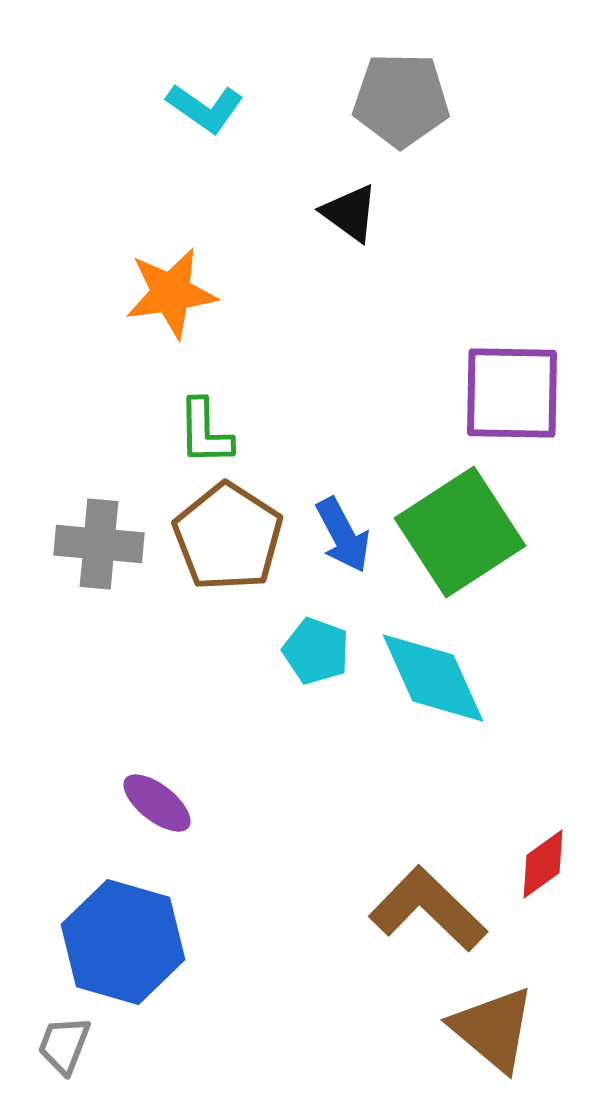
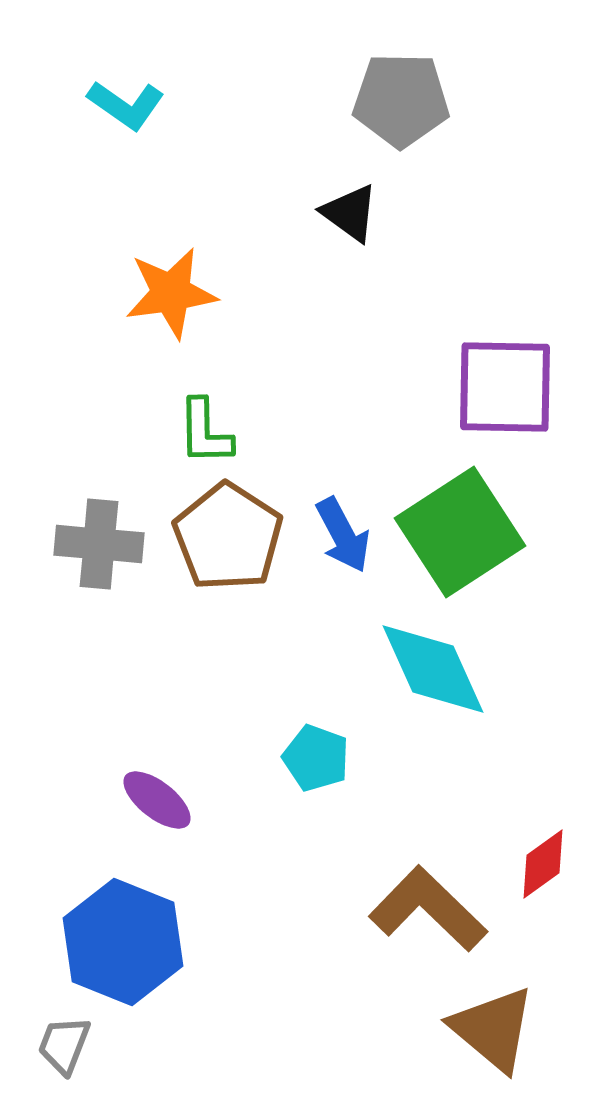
cyan L-shape: moved 79 px left, 3 px up
purple square: moved 7 px left, 6 px up
cyan pentagon: moved 107 px down
cyan diamond: moved 9 px up
purple ellipse: moved 3 px up
blue hexagon: rotated 6 degrees clockwise
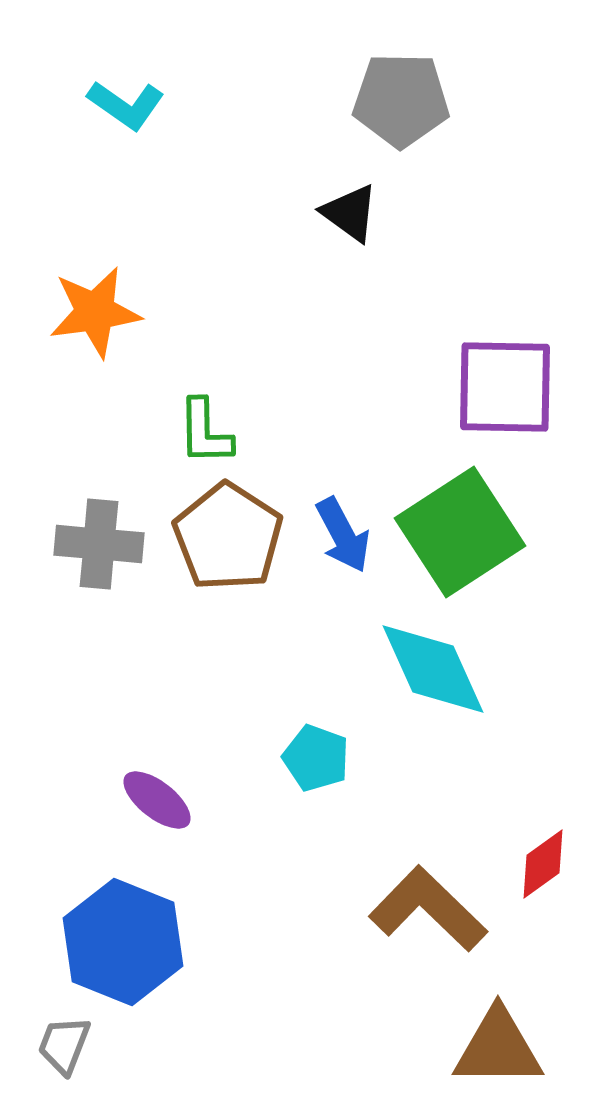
orange star: moved 76 px left, 19 px down
brown triangle: moved 5 px right, 19 px down; rotated 40 degrees counterclockwise
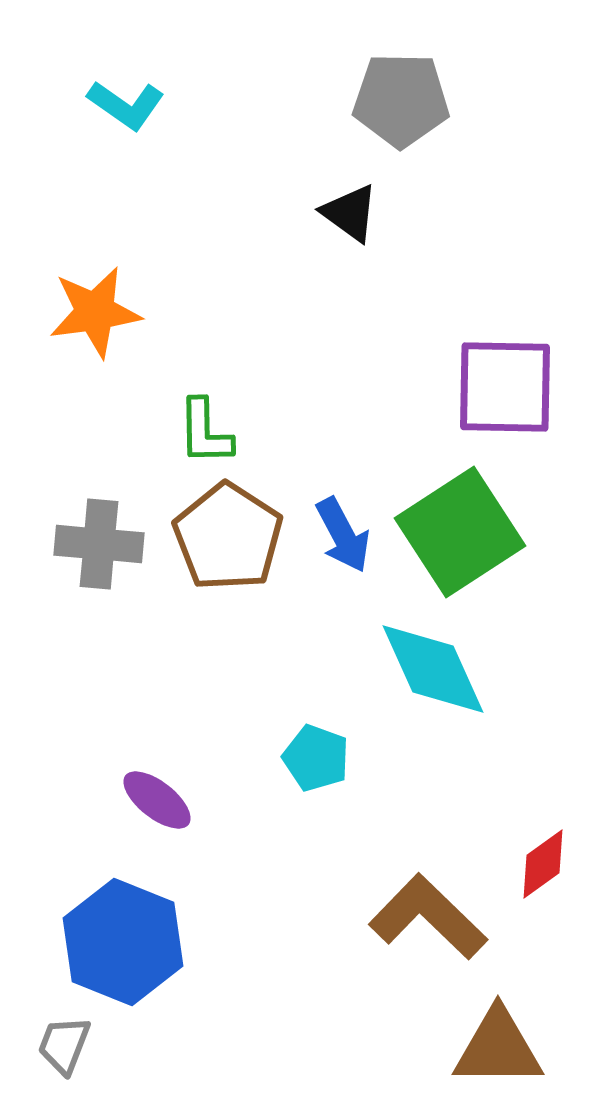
brown L-shape: moved 8 px down
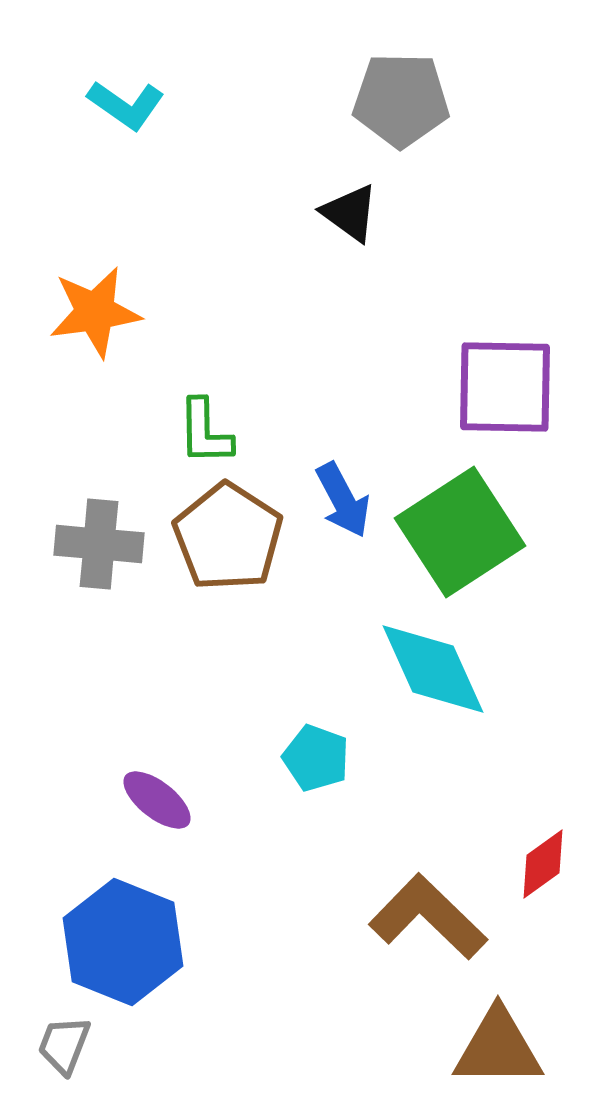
blue arrow: moved 35 px up
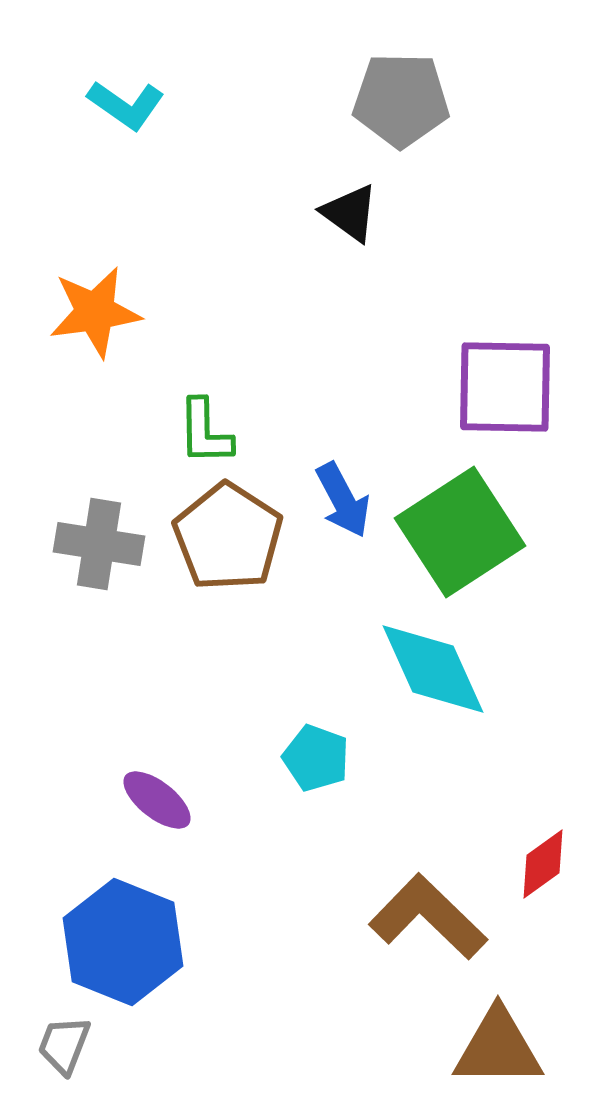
gray cross: rotated 4 degrees clockwise
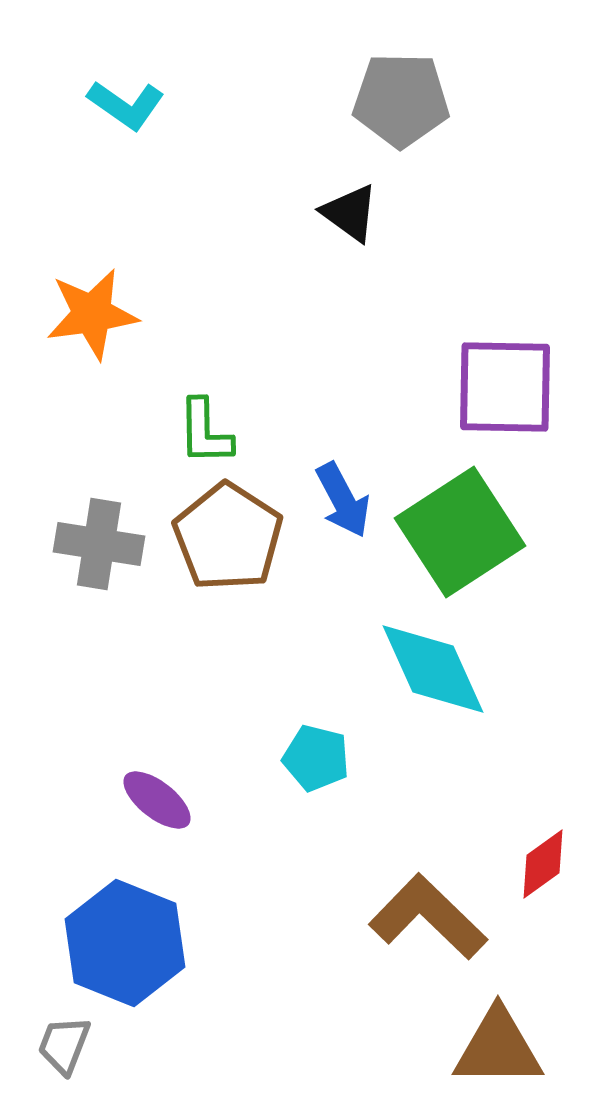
orange star: moved 3 px left, 2 px down
cyan pentagon: rotated 6 degrees counterclockwise
blue hexagon: moved 2 px right, 1 px down
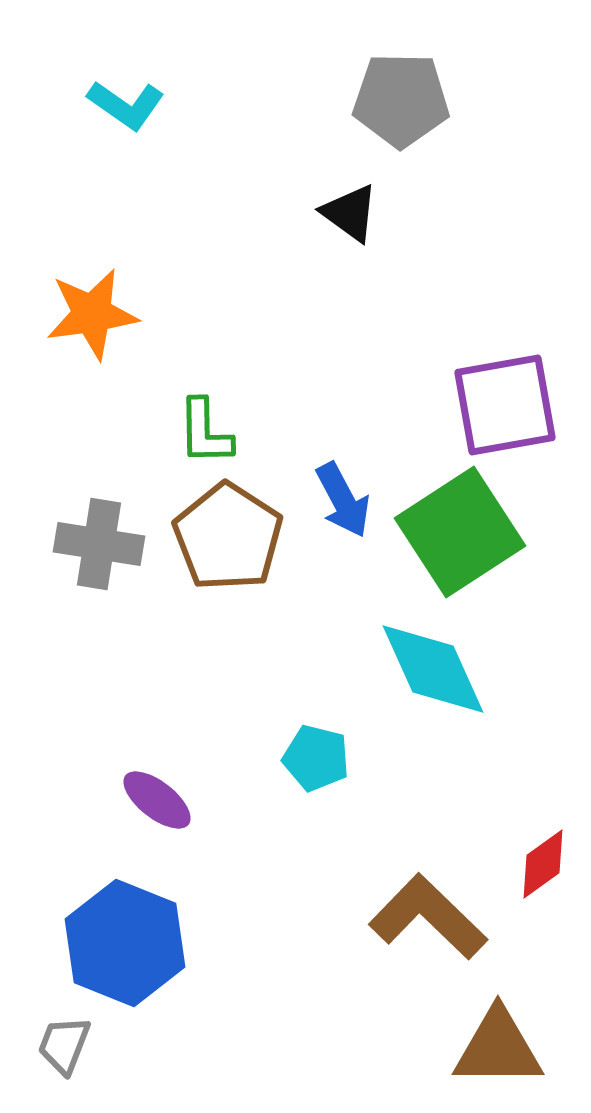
purple square: moved 18 px down; rotated 11 degrees counterclockwise
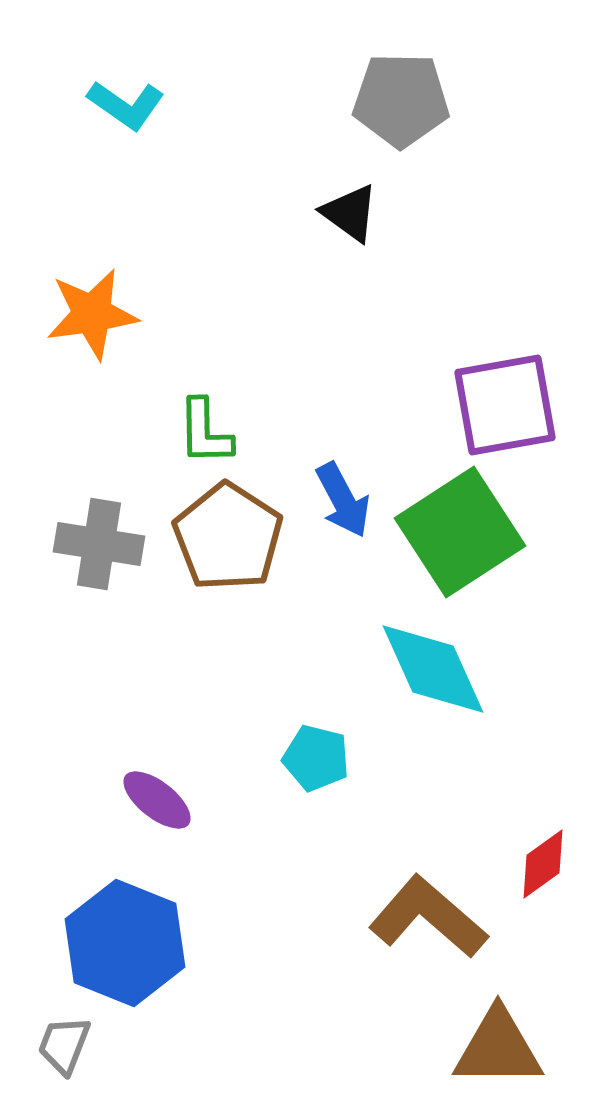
brown L-shape: rotated 3 degrees counterclockwise
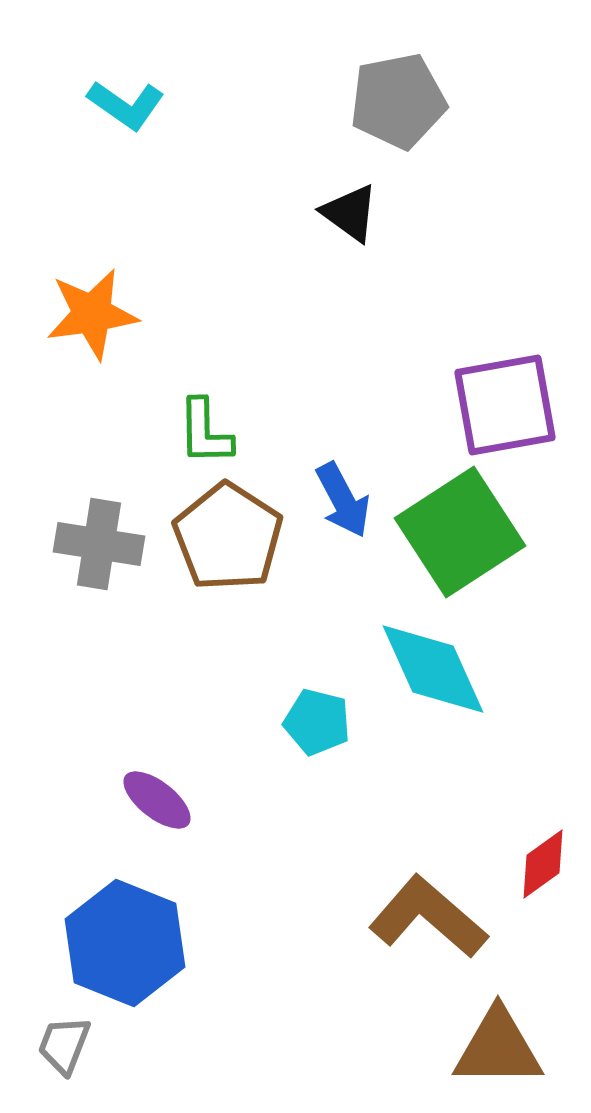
gray pentagon: moved 3 px left, 1 px down; rotated 12 degrees counterclockwise
cyan pentagon: moved 1 px right, 36 px up
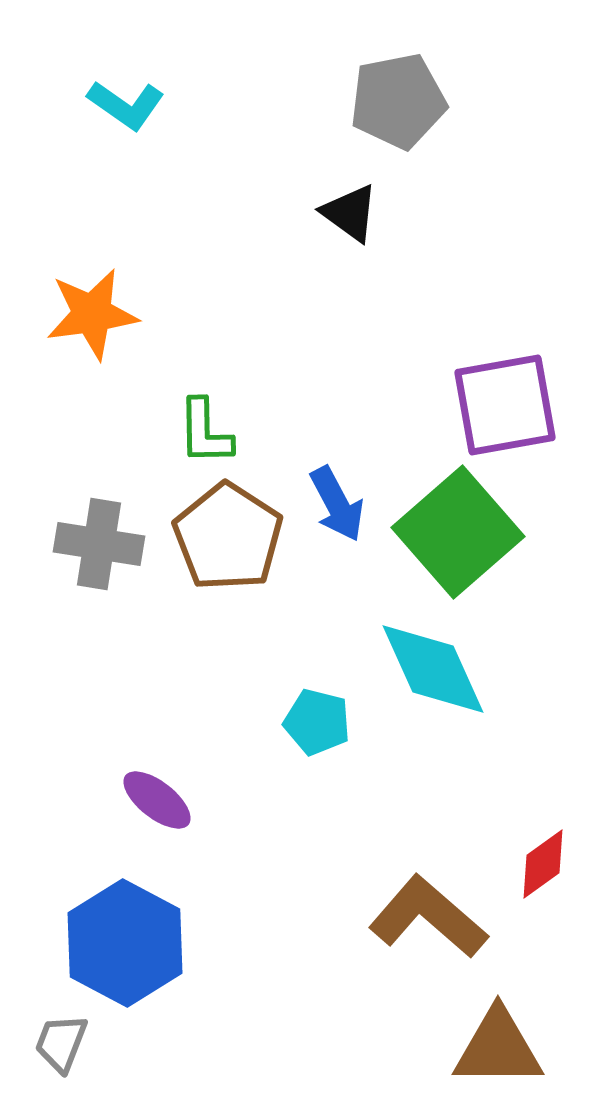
blue arrow: moved 6 px left, 4 px down
green square: moved 2 px left; rotated 8 degrees counterclockwise
blue hexagon: rotated 6 degrees clockwise
gray trapezoid: moved 3 px left, 2 px up
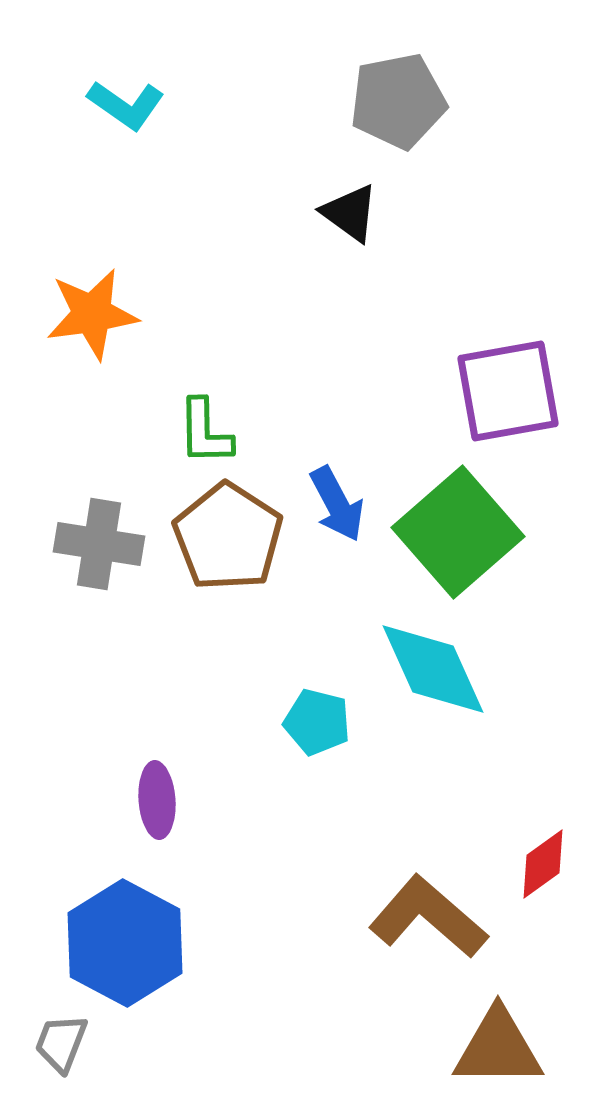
purple square: moved 3 px right, 14 px up
purple ellipse: rotated 48 degrees clockwise
